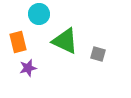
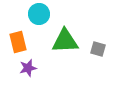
green triangle: rotated 28 degrees counterclockwise
gray square: moved 5 px up
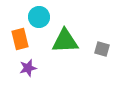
cyan circle: moved 3 px down
orange rectangle: moved 2 px right, 3 px up
gray square: moved 4 px right
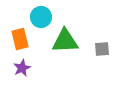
cyan circle: moved 2 px right
gray square: rotated 21 degrees counterclockwise
purple star: moved 6 px left; rotated 12 degrees counterclockwise
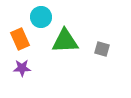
orange rectangle: rotated 10 degrees counterclockwise
gray square: rotated 21 degrees clockwise
purple star: rotated 24 degrees clockwise
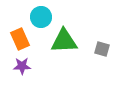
green triangle: moved 1 px left
purple star: moved 2 px up
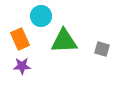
cyan circle: moved 1 px up
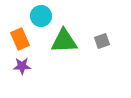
gray square: moved 8 px up; rotated 35 degrees counterclockwise
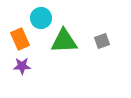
cyan circle: moved 2 px down
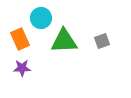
purple star: moved 2 px down
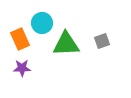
cyan circle: moved 1 px right, 5 px down
green triangle: moved 2 px right, 3 px down
